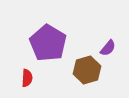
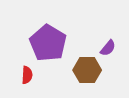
brown hexagon: rotated 16 degrees clockwise
red semicircle: moved 3 px up
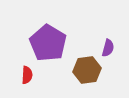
purple semicircle: rotated 24 degrees counterclockwise
brown hexagon: rotated 8 degrees counterclockwise
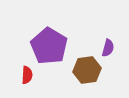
purple pentagon: moved 1 px right, 3 px down
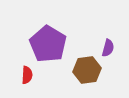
purple pentagon: moved 1 px left, 2 px up
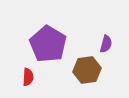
purple semicircle: moved 2 px left, 4 px up
red semicircle: moved 1 px right, 2 px down
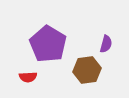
red semicircle: rotated 84 degrees clockwise
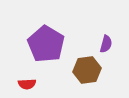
purple pentagon: moved 2 px left
red semicircle: moved 1 px left, 7 px down
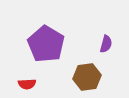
brown hexagon: moved 7 px down
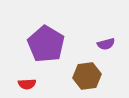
purple semicircle: rotated 60 degrees clockwise
brown hexagon: moved 1 px up
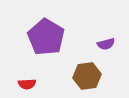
purple pentagon: moved 7 px up
